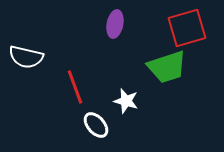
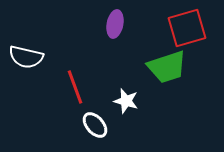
white ellipse: moved 1 px left
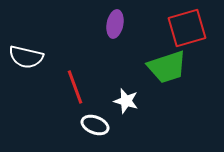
white ellipse: rotated 28 degrees counterclockwise
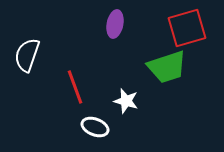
white semicircle: moved 1 px right, 2 px up; rotated 96 degrees clockwise
white ellipse: moved 2 px down
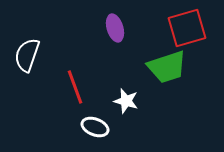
purple ellipse: moved 4 px down; rotated 28 degrees counterclockwise
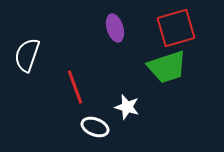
red square: moved 11 px left
white star: moved 1 px right, 6 px down
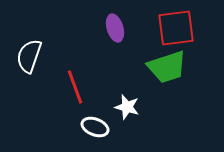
red square: rotated 9 degrees clockwise
white semicircle: moved 2 px right, 1 px down
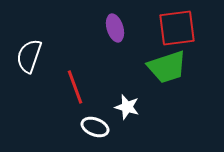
red square: moved 1 px right
